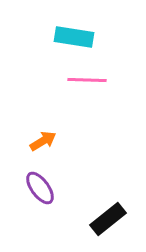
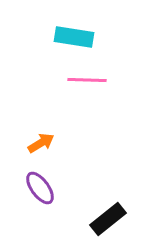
orange arrow: moved 2 px left, 2 px down
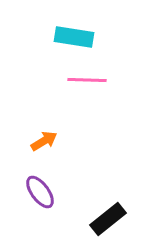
orange arrow: moved 3 px right, 2 px up
purple ellipse: moved 4 px down
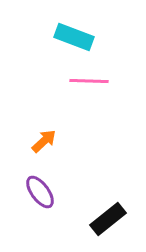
cyan rectangle: rotated 12 degrees clockwise
pink line: moved 2 px right, 1 px down
orange arrow: rotated 12 degrees counterclockwise
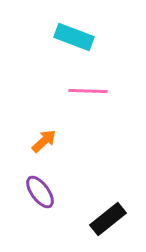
pink line: moved 1 px left, 10 px down
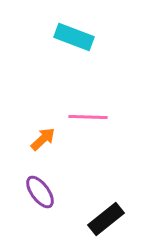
pink line: moved 26 px down
orange arrow: moved 1 px left, 2 px up
black rectangle: moved 2 px left
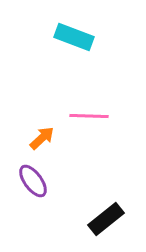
pink line: moved 1 px right, 1 px up
orange arrow: moved 1 px left, 1 px up
purple ellipse: moved 7 px left, 11 px up
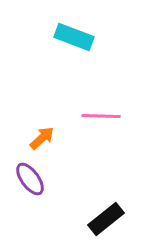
pink line: moved 12 px right
purple ellipse: moved 3 px left, 2 px up
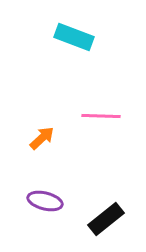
purple ellipse: moved 15 px right, 22 px down; rotated 40 degrees counterclockwise
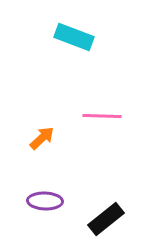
pink line: moved 1 px right
purple ellipse: rotated 12 degrees counterclockwise
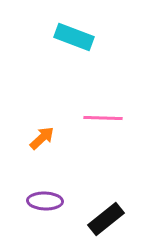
pink line: moved 1 px right, 2 px down
